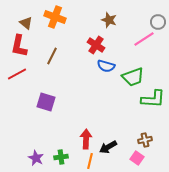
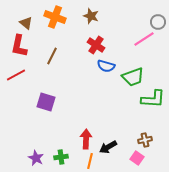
brown star: moved 18 px left, 4 px up
red line: moved 1 px left, 1 px down
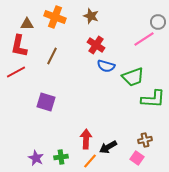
brown triangle: moved 1 px right, 1 px down; rotated 40 degrees counterclockwise
red line: moved 3 px up
orange line: rotated 28 degrees clockwise
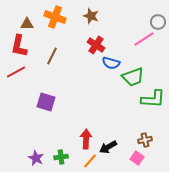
blue semicircle: moved 5 px right, 3 px up
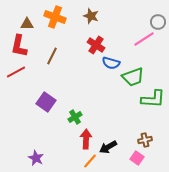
purple square: rotated 18 degrees clockwise
green cross: moved 14 px right, 40 px up; rotated 24 degrees counterclockwise
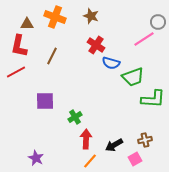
purple square: moved 1 px left, 1 px up; rotated 36 degrees counterclockwise
black arrow: moved 6 px right, 2 px up
pink square: moved 2 px left, 1 px down; rotated 24 degrees clockwise
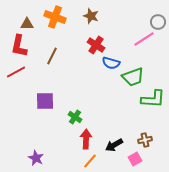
green cross: rotated 24 degrees counterclockwise
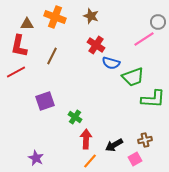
purple square: rotated 18 degrees counterclockwise
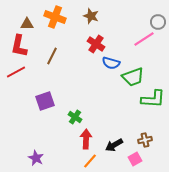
red cross: moved 1 px up
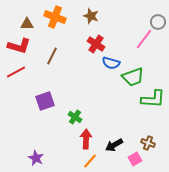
pink line: rotated 20 degrees counterclockwise
red L-shape: rotated 85 degrees counterclockwise
brown cross: moved 3 px right, 3 px down; rotated 32 degrees clockwise
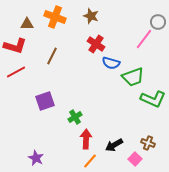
red L-shape: moved 4 px left
green L-shape: rotated 20 degrees clockwise
green cross: rotated 24 degrees clockwise
pink square: rotated 16 degrees counterclockwise
